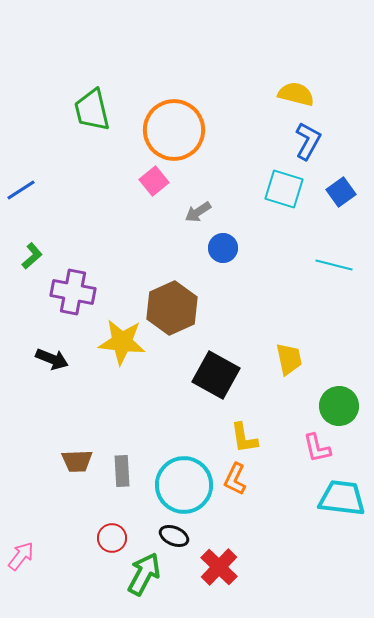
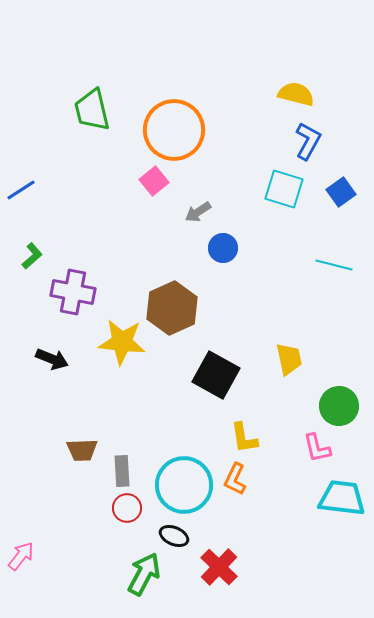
brown trapezoid: moved 5 px right, 11 px up
red circle: moved 15 px right, 30 px up
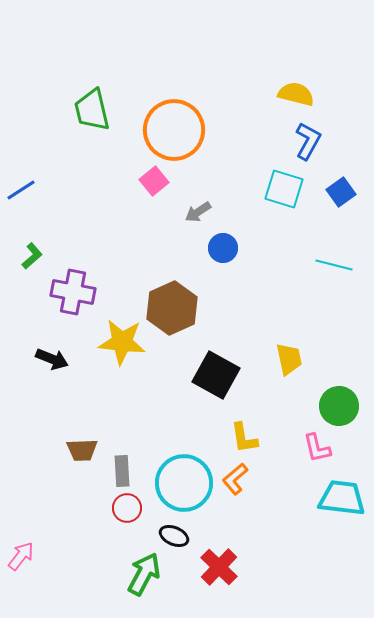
orange L-shape: rotated 24 degrees clockwise
cyan circle: moved 2 px up
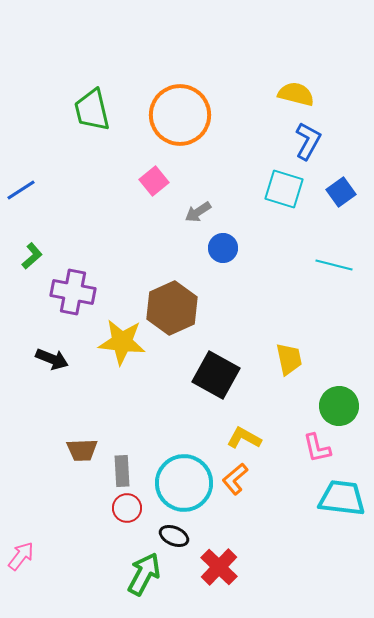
orange circle: moved 6 px right, 15 px up
yellow L-shape: rotated 128 degrees clockwise
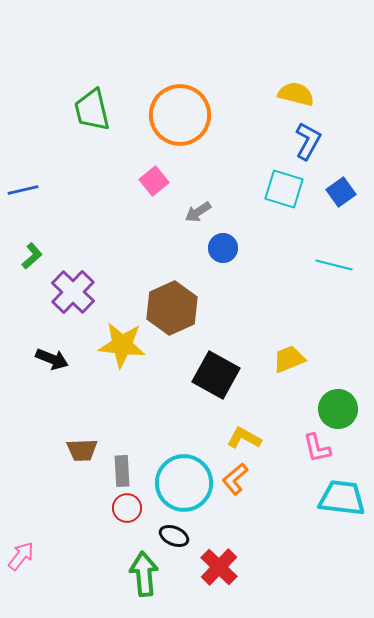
blue line: moved 2 px right; rotated 20 degrees clockwise
purple cross: rotated 33 degrees clockwise
yellow star: moved 3 px down
yellow trapezoid: rotated 100 degrees counterclockwise
green circle: moved 1 px left, 3 px down
green arrow: rotated 33 degrees counterclockwise
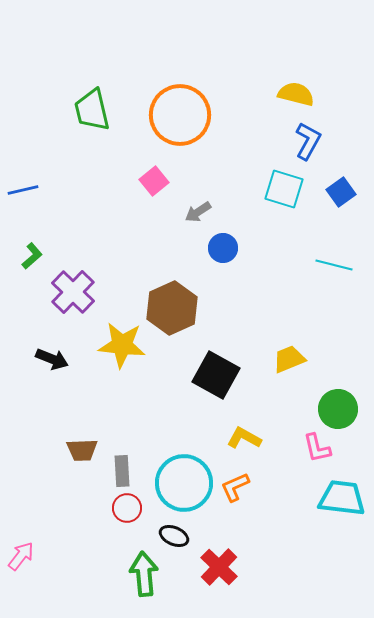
orange L-shape: moved 8 px down; rotated 16 degrees clockwise
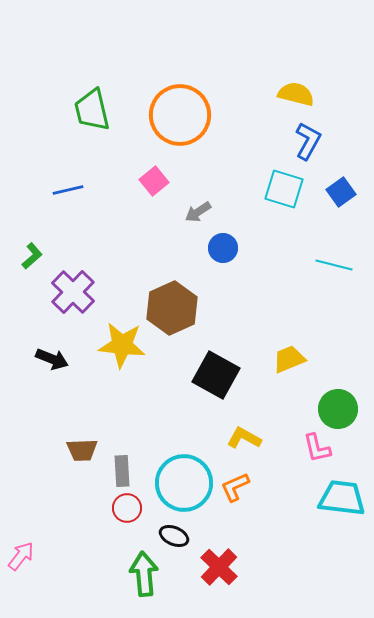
blue line: moved 45 px right
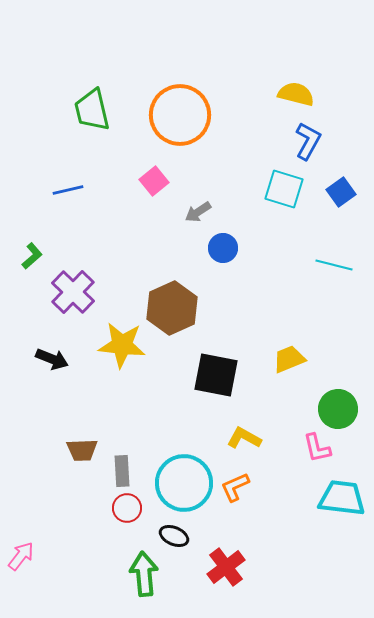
black square: rotated 18 degrees counterclockwise
red cross: moved 7 px right; rotated 9 degrees clockwise
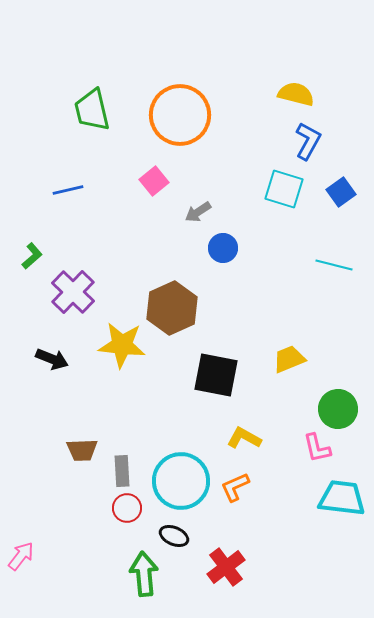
cyan circle: moved 3 px left, 2 px up
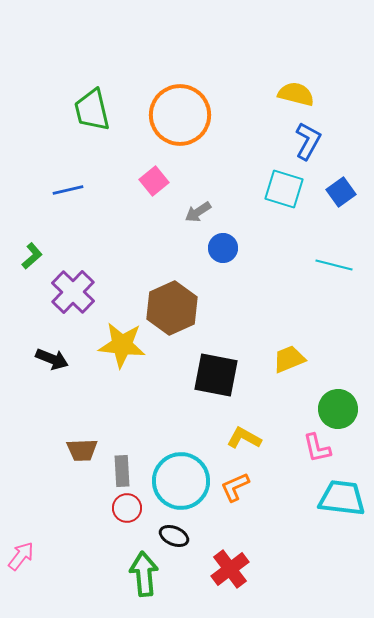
red cross: moved 4 px right, 2 px down
